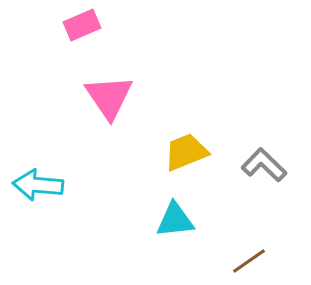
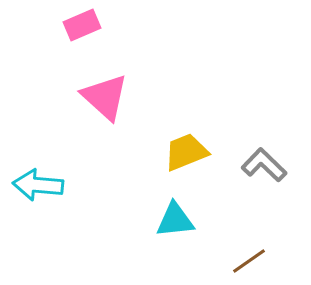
pink triangle: moved 4 px left; rotated 14 degrees counterclockwise
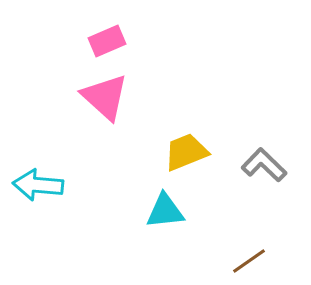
pink rectangle: moved 25 px right, 16 px down
cyan triangle: moved 10 px left, 9 px up
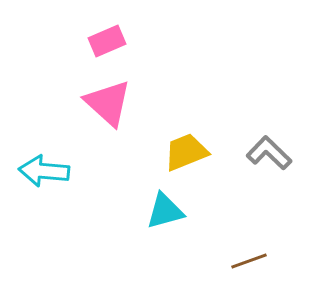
pink triangle: moved 3 px right, 6 px down
gray L-shape: moved 5 px right, 12 px up
cyan arrow: moved 6 px right, 14 px up
cyan triangle: rotated 9 degrees counterclockwise
brown line: rotated 15 degrees clockwise
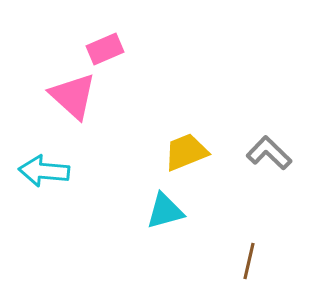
pink rectangle: moved 2 px left, 8 px down
pink triangle: moved 35 px left, 7 px up
brown line: rotated 57 degrees counterclockwise
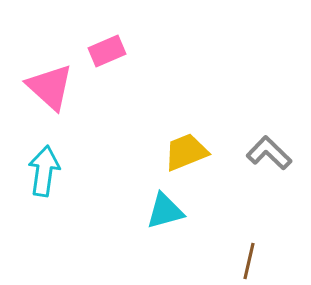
pink rectangle: moved 2 px right, 2 px down
pink triangle: moved 23 px left, 9 px up
cyan arrow: rotated 93 degrees clockwise
